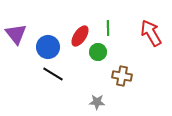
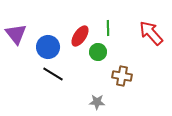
red arrow: rotated 12 degrees counterclockwise
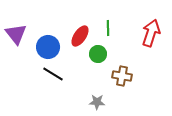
red arrow: rotated 60 degrees clockwise
green circle: moved 2 px down
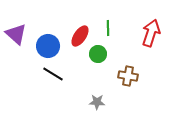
purple triangle: rotated 10 degrees counterclockwise
blue circle: moved 1 px up
brown cross: moved 6 px right
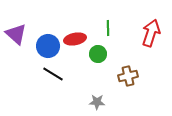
red ellipse: moved 5 px left, 3 px down; rotated 45 degrees clockwise
brown cross: rotated 24 degrees counterclockwise
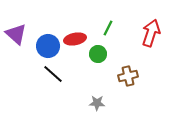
green line: rotated 28 degrees clockwise
black line: rotated 10 degrees clockwise
gray star: moved 1 px down
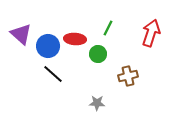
purple triangle: moved 5 px right
red ellipse: rotated 15 degrees clockwise
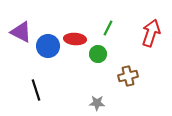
purple triangle: moved 2 px up; rotated 15 degrees counterclockwise
black line: moved 17 px left, 16 px down; rotated 30 degrees clockwise
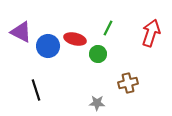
red ellipse: rotated 10 degrees clockwise
brown cross: moved 7 px down
